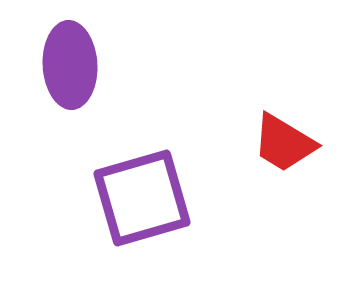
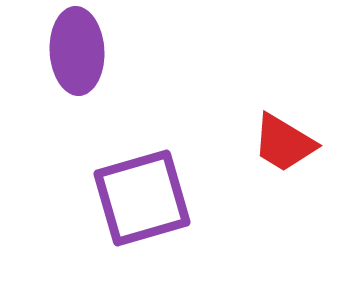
purple ellipse: moved 7 px right, 14 px up
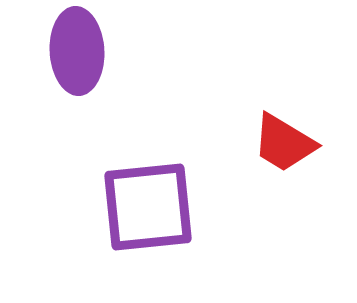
purple square: moved 6 px right, 9 px down; rotated 10 degrees clockwise
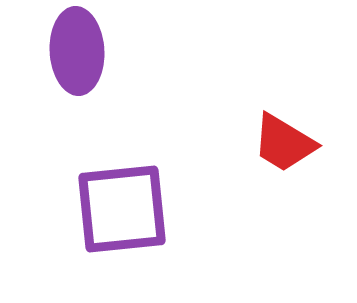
purple square: moved 26 px left, 2 px down
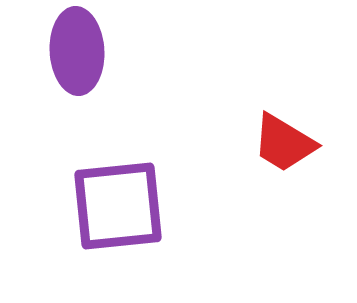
purple square: moved 4 px left, 3 px up
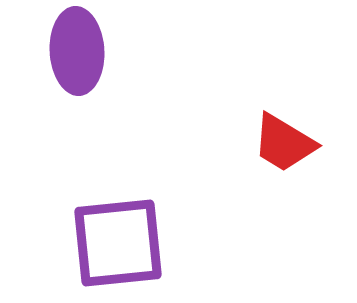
purple square: moved 37 px down
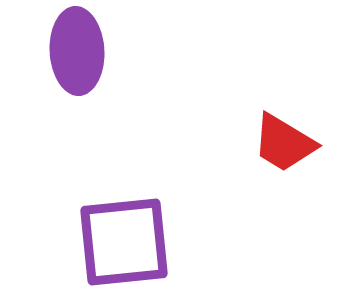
purple square: moved 6 px right, 1 px up
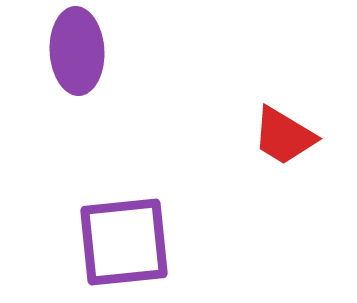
red trapezoid: moved 7 px up
